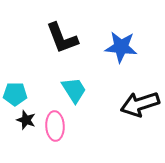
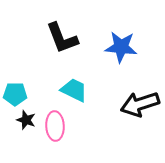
cyan trapezoid: rotated 32 degrees counterclockwise
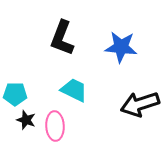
black L-shape: rotated 42 degrees clockwise
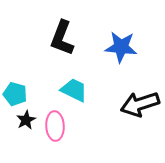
cyan pentagon: rotated 15 degrees clockwise
black star: rotated 24 degrees clockwise
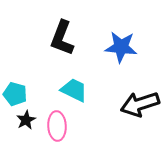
pink ellipse: moved 2 px right
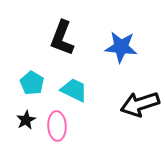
cyan pentagon: moved 17 px right, 11 px up; rotated 15 degrees clockwise
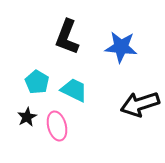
black L-shape: moved 5 px right, 1 px up
cyan pentagon: moved 5 px right, 1 px up
black star: moved 1 px right, 3 px up
pink ellipse: rotated 12 degrees counterclockwise
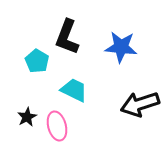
cyan pentagon: moved 21 px up
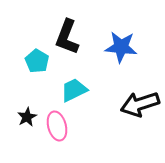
cyan trapezoid: rotated 52 degrees counterclockwise
